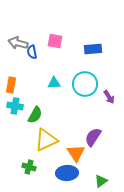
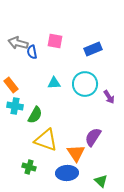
blue rectangle: rotated 18 degrees counterclockwise
orange rectangle: rotated 49 degrees counterclockwise
yellow triangle: rotated 45 degrees clockwise
green triangle: rotated 40 degrees counterclockwise
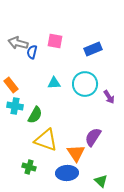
blue semicircle: rotated 24 degrees clockwise
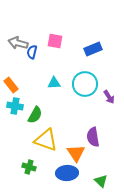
purple semicircle: rotated 42 degrees counterclockwise
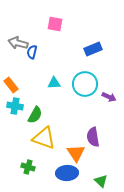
pink square: moved 17 px up
purple arrow: rotated 32 degrees counterclockwise
yellow triangle: moved 2 px left, 2 px up
green cross: moved 1 px left
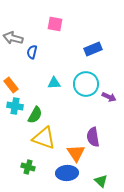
gray arrow: moved 5 px left, 5 px up
cyan circle: moved 1 px right
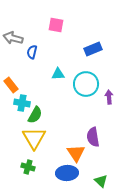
pink square: moved 1 px right, 1 px down
cyan triangle: moved 4 px right, 9 px up
purple arrow: rotated 120 degrees counterclockwise
cyan cross: moved 7 px right, 3 px up
yellow triangle: moved 10 px left; rotated 40 degrees clockwise
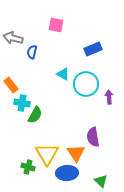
cyan triangle: moved 5 px right; rotated 32 degrees clockwise
yellow triangle: moved 13 px right, 16 px down
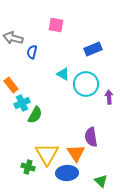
cyan cross: rotated 35 degrees counterclockwise
purple semicircle: moved 2 px left
